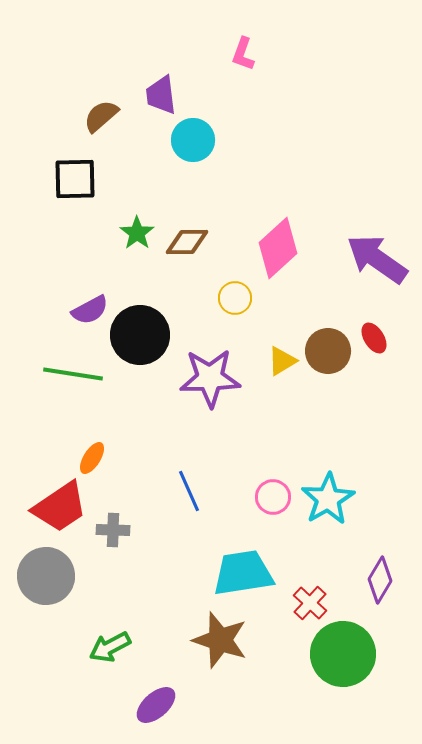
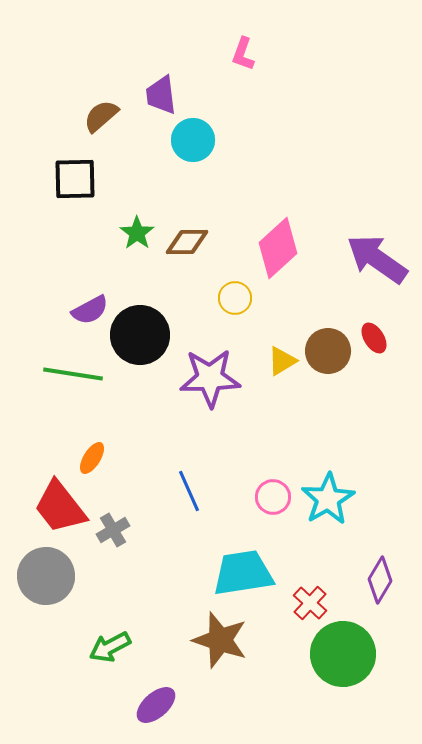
red trapezoid: rotated 86 degrees clockwise
gray cross: rotated 32 degrees counterclockwise
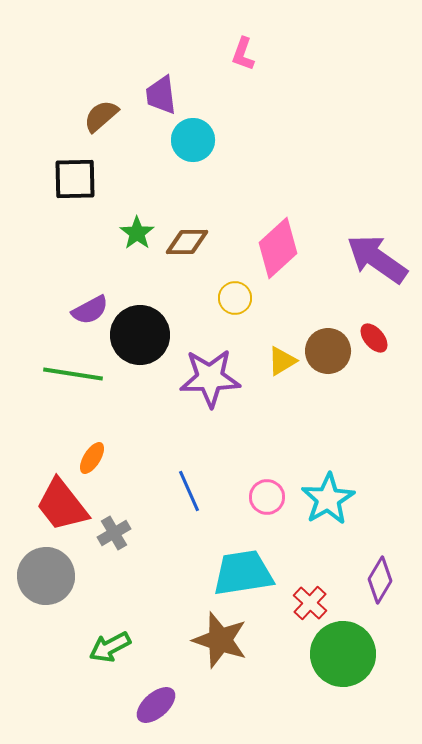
red ellipse: rotated 8 degrees counterclockwise
pink circle: moved 6 px left
red trapezoid: moved 2 px right, 2 px up
gray cross: moved 1 px right, 3 px down
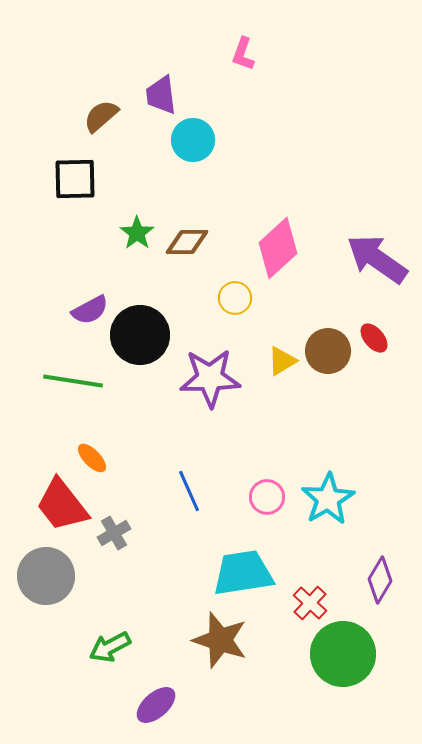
green line: moved 7 px down
orange ellipse: rotated 76 degrees counterclockwise
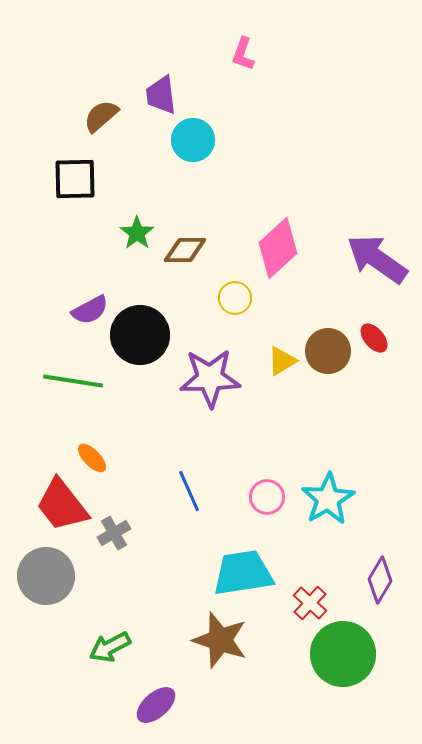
brown diamond: moved 2 px left, 8 px down
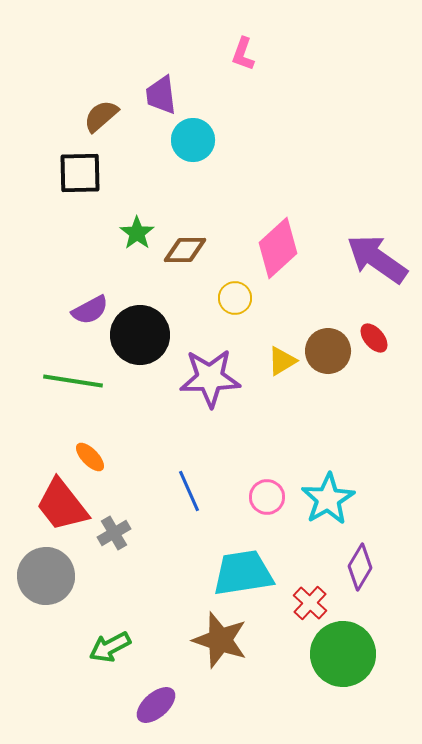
black square: moved 5 px right, 6 px up
orange ellipse: moved 2 px left, 1 px up
purple diamond: moved 20 px left, 13 px up
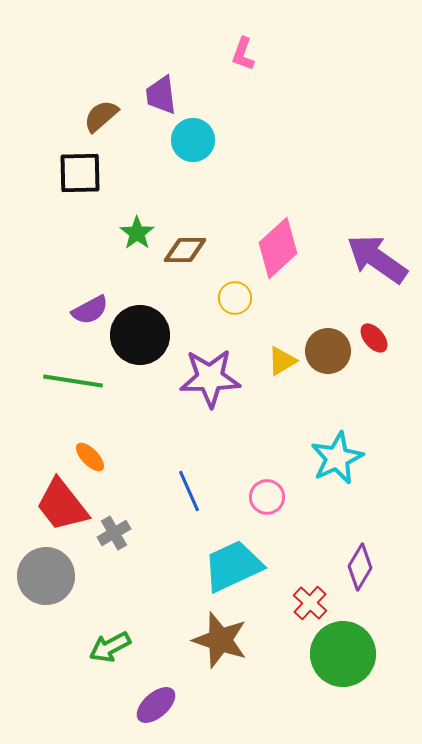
cyan star: moved 9 px right, 41 px up; rotated 6 degrees clockwise
cyan trapezoid: moved 10 px left, 7 px up; rotated 16 degrees counterclockwise
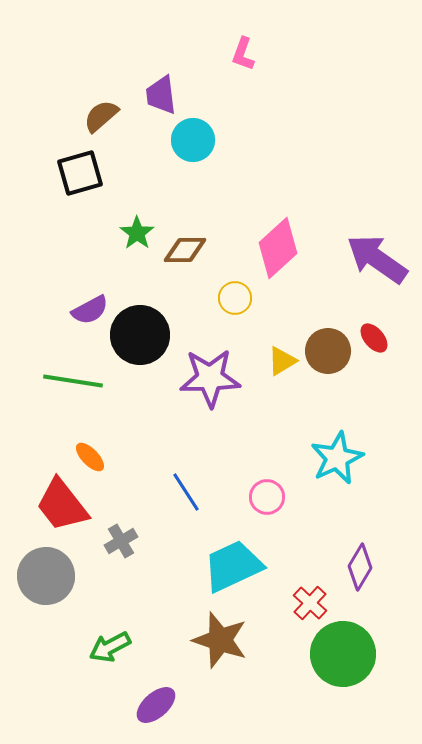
black square: rotated 15 degrees counterclockwise
blue line: moved 3 px left, 1 px down; rotated 9 degrees counterclockwise
gray cross: moved 7 px right, 8 px down
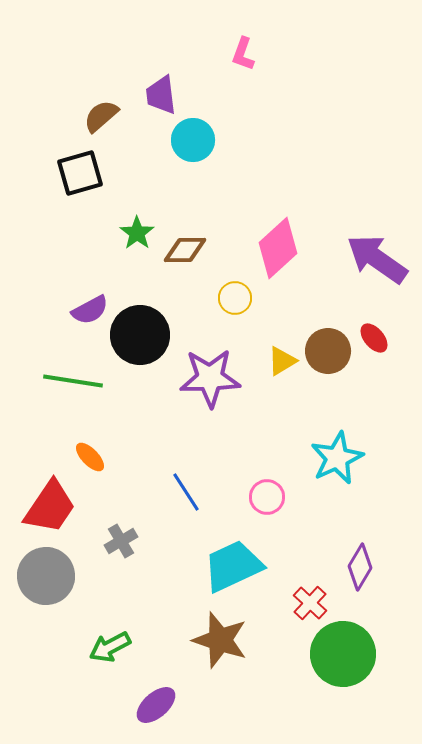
red trapezoid: moved 12 px left, 2 px down; rotated 108 degrees counterclockwise
